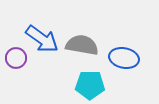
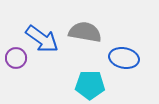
gray semicircle: moved 3 px right, 13 px up
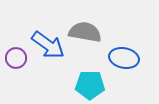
blue arrow: moved 6 px right, 6 px down
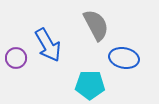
gray semicircle: moved 11 px right, 7 px up; rotated 52 degrees clockwise
blue arrow: rotated 24 degrees clockwise
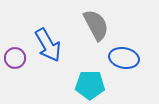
purple circle: moved 1 px left
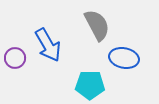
gray semicircle: moved 1 px right
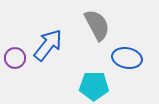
blue arrow: rotated 112 degrees counterclockwise
blue ellipse: moved 3 px right
cyan pentagon: moved 4 px right, 1 px down
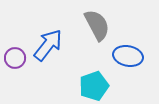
blue ellipse: moved 1 px right, 2 px up
cyan pentagon: rotated 20 degrees counterclockwise
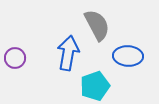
blue arrow: moved 20 px right, 8 px down; rotated 28 degrees counterclockwise
blue ellipse: rotated 8 degrees counterclockwise
cyan pentagon: moved 1 px right
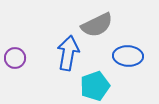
gray semicircle: rotated 92 degrees clockwise
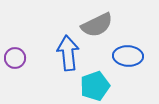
blue arrow: rotated 16 degrees counterclockwise
